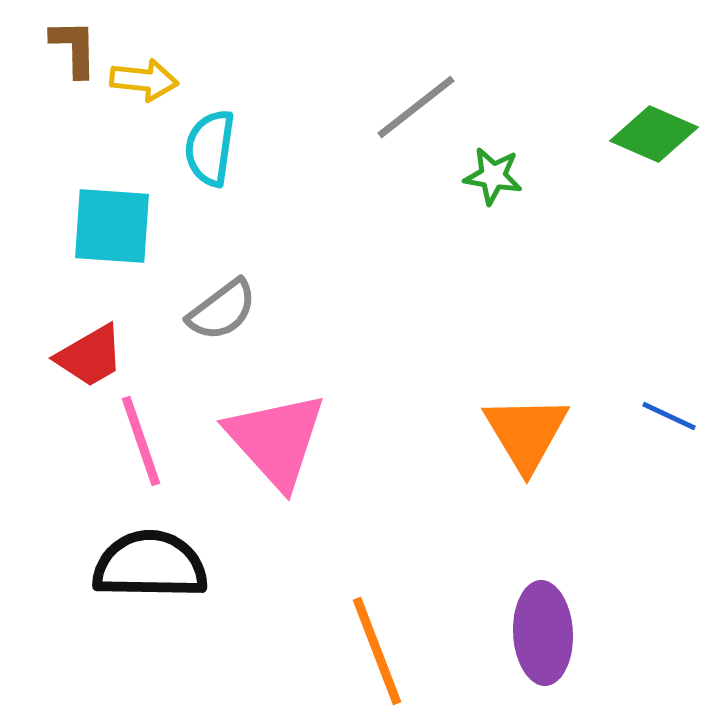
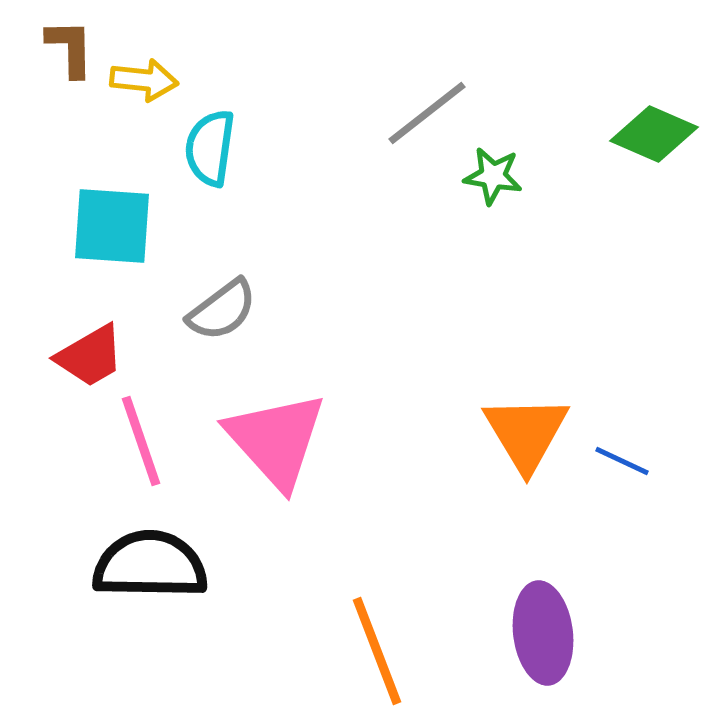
brown L-shape: moved 4 px left
gray line: moved 11 px right, 6 px down
blue line: moved 47 px left, 45 px down
purple ellipse: rotated 4 degrees counterclockwise
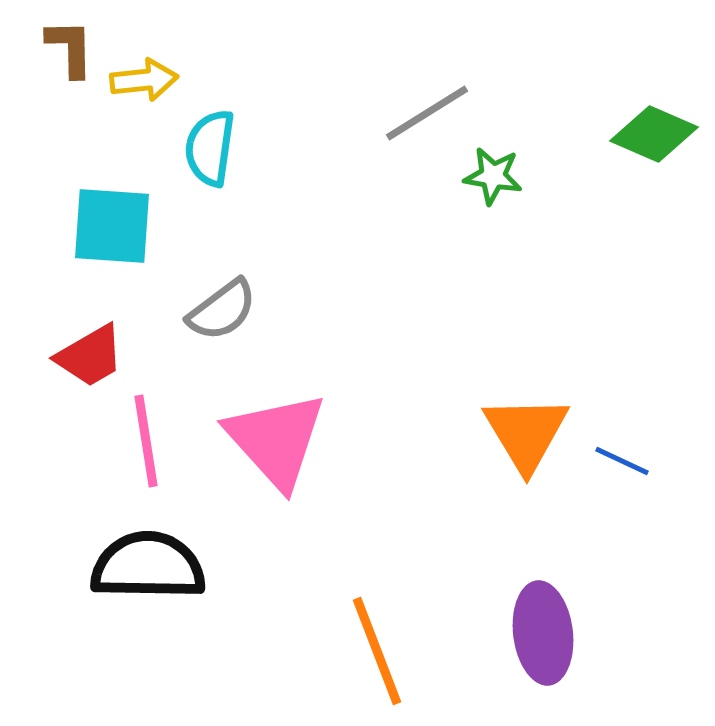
yellow arrow: rotated 12 degrees counterclockwise
gray line: rotated 6 degrees clockwise
pink line: moved 5 px right; rotated 10 degrees clockwise
black semicircle: moved 2 px left, 1 px down
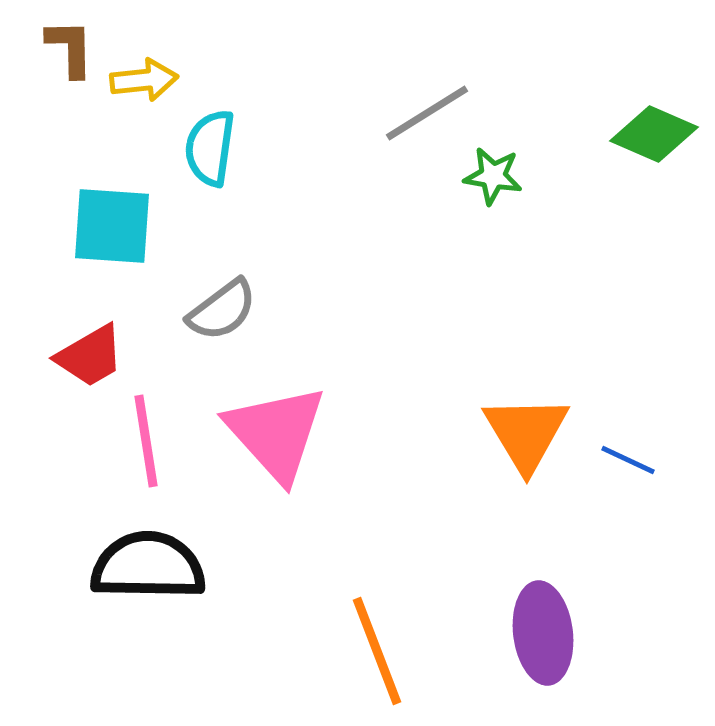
pink triangle: moved 7 px up
blue line: moved 6 px right, 1 px up
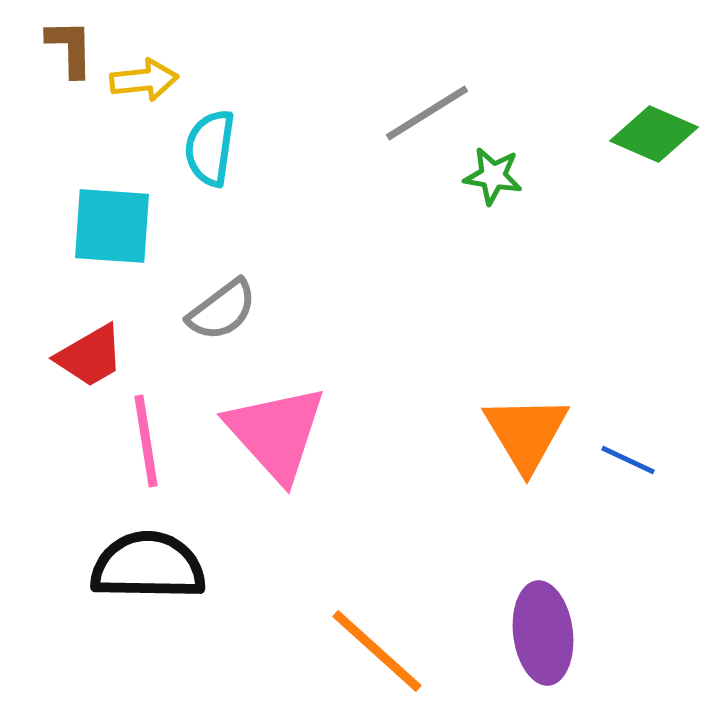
orange line: rotated 27 degrees counterclockwise
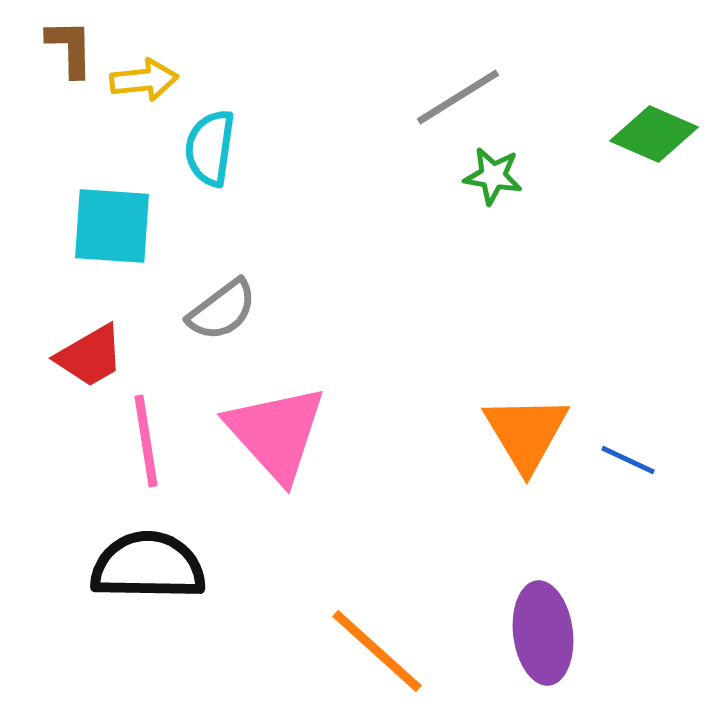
gray line: moved 31 px right, 16 px up
